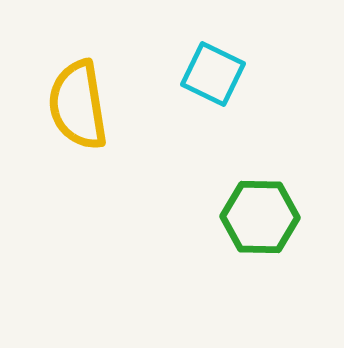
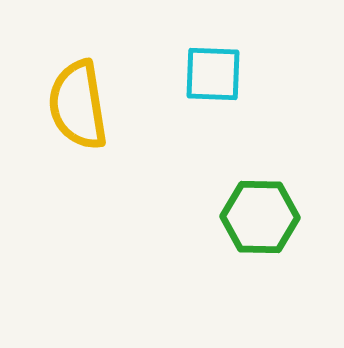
cyan square: rotated 24 degrees counterclockwise
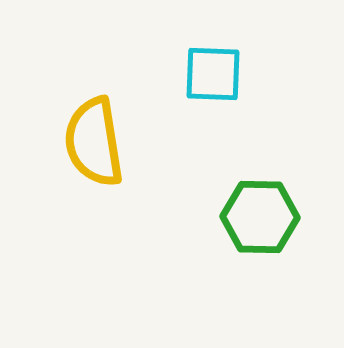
yellow semicircle: moved 16 px right, 37 px down
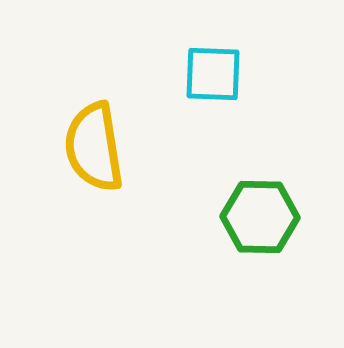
yellow semicircle: moved 5 px down
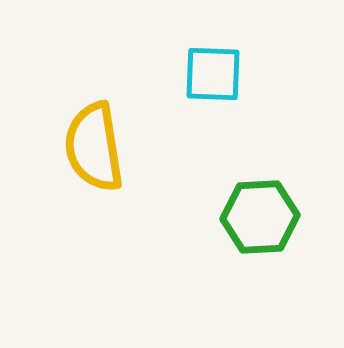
green hexagon: rotated 4 degrees counterclockwise
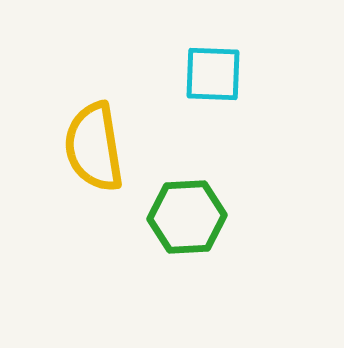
green hexagon: moved 73 px left
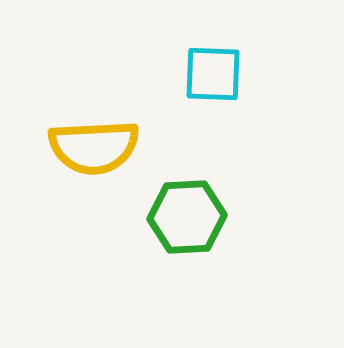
yellow semicircle: rotated 84 degrees counterclockwise
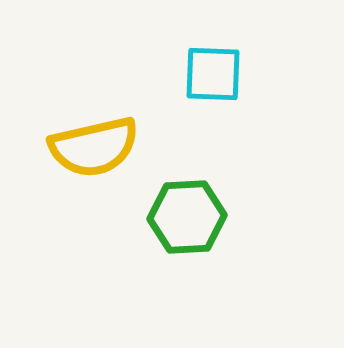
yellow semicircle: rotated 10 degrees counterclockwise
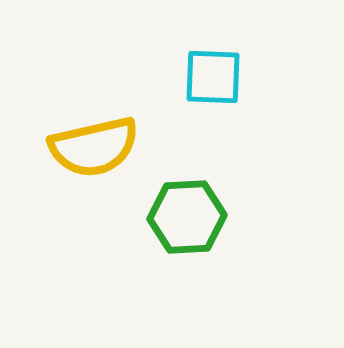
cyan square: moved 3 px down
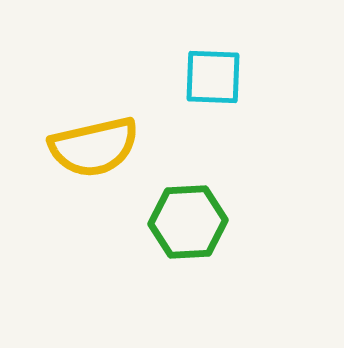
green hexagon: moved 1 px right, 5 px down
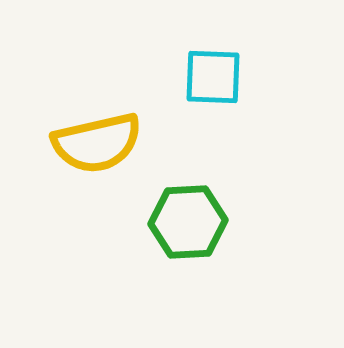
yellow semicircle: moved 3 px right, 4 px up
